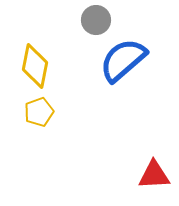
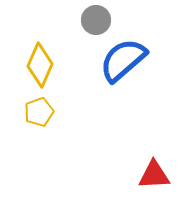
yellow diamond: moved 5 px right, 1 px up; rotated 12 degrees clockwise
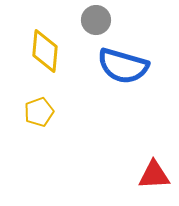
blue semicircle: moved 6 px down; rotated 123 degrees counterclockwise
yellow diamond: moved 5 px right, 14 px up; rotated 18 degrees counterclockwise
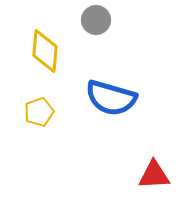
blue semicircle: moved 12 px left, 32 px down
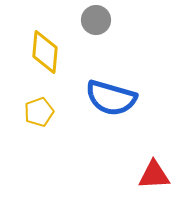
yellow diamond: moved 1 px down
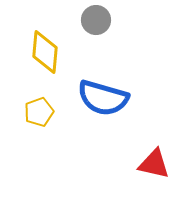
blue semicircle: moved 8 px left
red triangle: moved 11 px up; rotated 16 degrees clockwise
